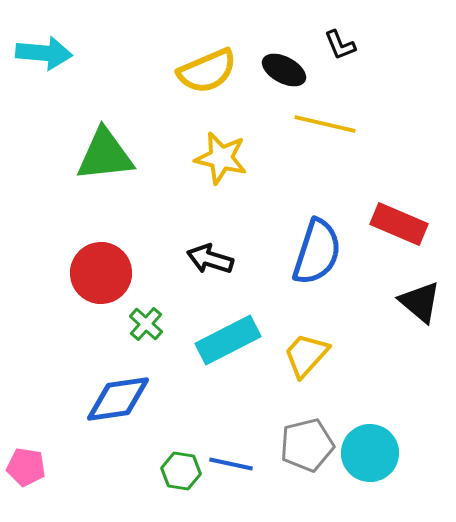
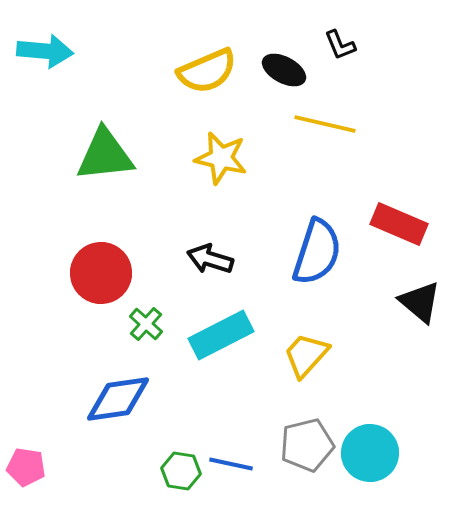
cyan arrow: moved 1 px right, 2 px up
cyan rectangle: moved 7 px left, 5 px up
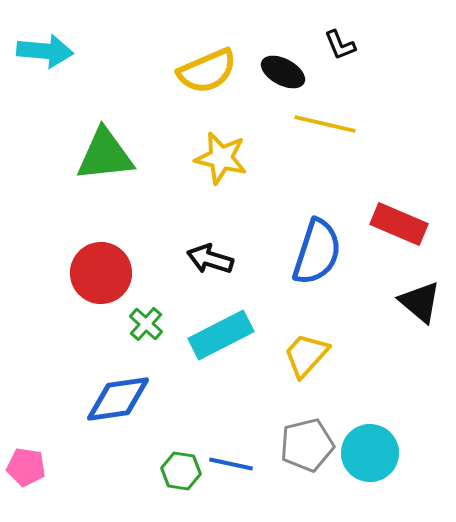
black ellipse: moved 1 px left, 2 px down
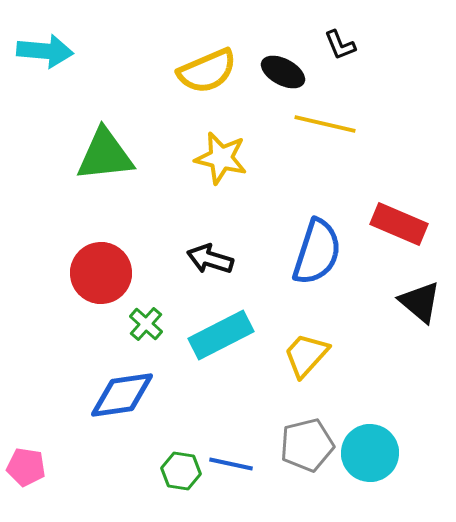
blue diamond: moved 4 px right, 4 px up
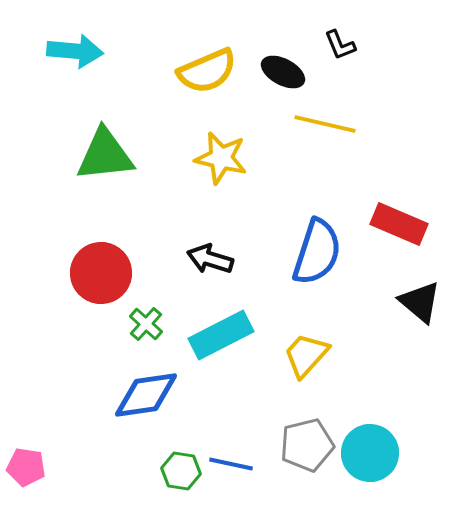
cyan arrow: moved 30 px right
blue diamond: moved 24 px right
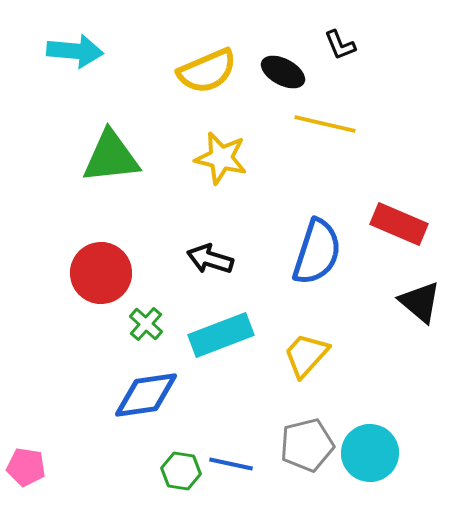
green triangle: moved 6 px right, 2 px down
cyan rectangle: rotated 6 degrees clockwise
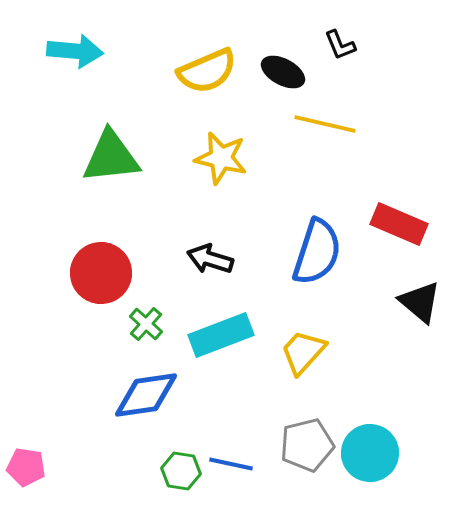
yellow trapezoid: moved 3 px left, 3 px up
